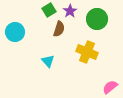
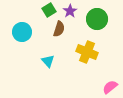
cyan circle: moved 7 px right
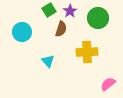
green circle: moved 1 px right, 1 px up
brown semicircle: moved 2 px right
yellow cross: rotated 25 degrees counterclockwise
pink semicircle: moved 2 px left, 3 px up
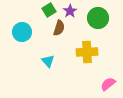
brown semicircle: moved 2 px left, 1 px up
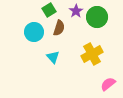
purple star: moved 6 px right
green circle: moved 1 px left, 1 px up
cyan circle: moved 12 px right
yellow cross: moved 5 px right, 2 px down; rotated 25 degrees counterclockwise
cyan triangle: moved 5 px right, 4 px up
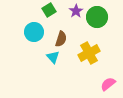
brown semicircle: moved 2 px right, 11 px down
yellow cross: moved 3 px left, 1 px up
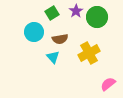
green square: moved 3 px right, 3 px down
brown semicircle: moved 1 px left; rotated 63 degrees clockwise
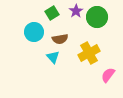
pink semicircle: moved 9 px up; rotated 14 degrees counterclockwise
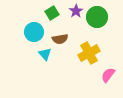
cyan triangle: moved 8 px left, 3 px up
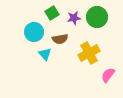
purple star: moved 2 px left, 7 px down; rotated 24 degrees clockwise
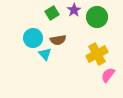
purple star: moved 8 px up; rotated 24 degrees counterclockwise
cyan circle: moved 1 px left, 6 px down
brown semicircle: moved 2 px left, 1 px down
yellow cross: moved 8 px right, 1 px down
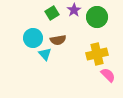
yellow cross: rotated 15 degrees clockwise
pink semicircle: rotated 98 degrees clockwise
